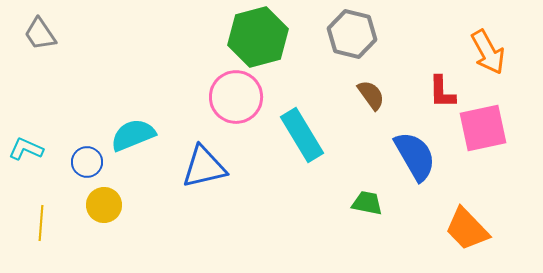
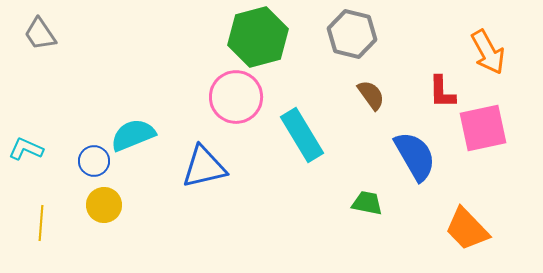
blue circle: moved 7 px right, 1 px up
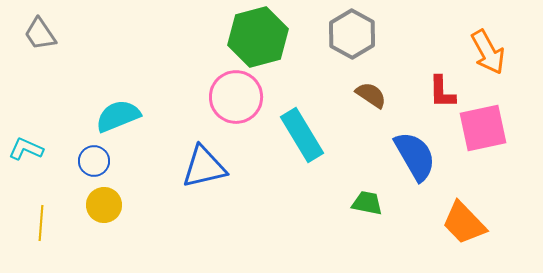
gray hexagon: rotated 15 degrees clockwise
brown semicircle: rotated 20 degrees counterclockwise
cyan semicircle: moved 15 px left, 19 px up
orange trapezoid: moved 3 px left, 6 px up
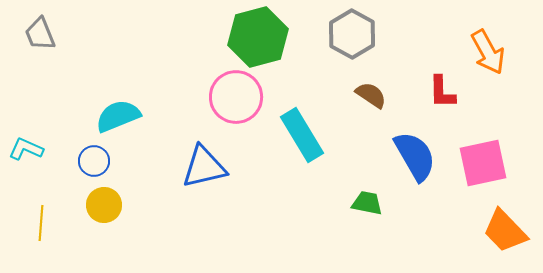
gray trapezoid: rotated 12 degrees clockwise
pink square: moved 35 px down
orange trapezoid: moved 41 px right, 8 px down
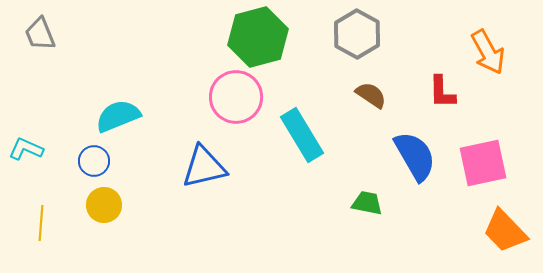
gray hexagon: moved 5 px right
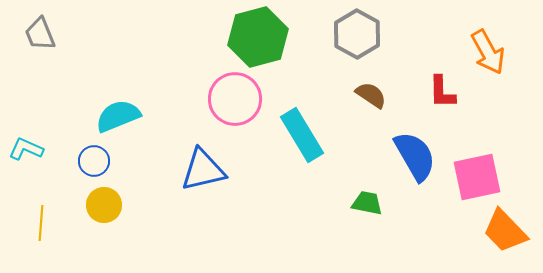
pink circle: moved 1 px left, 2 px down
pink square: moved 6 px left, 14 px down
blue triangle: moved 1 px left, 3 px down
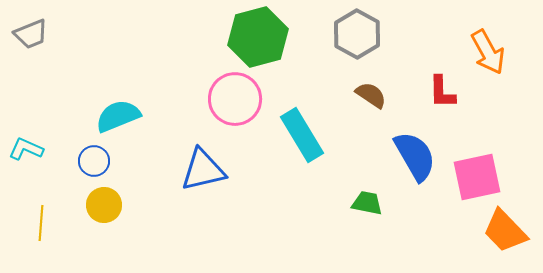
gray trapezoid: moved 9 px left; rotated 90 degrees counterclockwise
